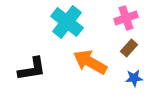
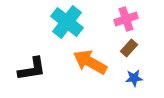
pink cross: moved 1 px down
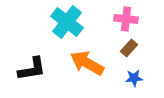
pink cross: rotated 25 degrees clockwise
orange arrow: moved 3 px left, 1 px down
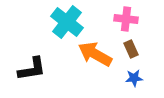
brown rectangle: moved 2 px right, 1 px down; rotated 66 degrees counterclockwise
orange arrow: moved 8 px right, 9 px up
